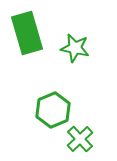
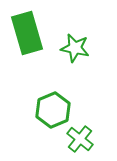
green cross: rotated 8 degrees counterclockwise
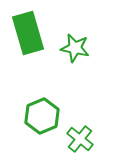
green rectangle: moved 1 px right
green hexagon: moved 11 px left, 6 px down
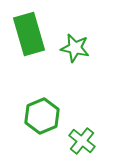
green rectangle: moved 1 px right, 1 px down
green cross: moved 2 px right, 2 px down
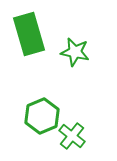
green star: moved 4 px down
green cross: moved 10 px left, 5 px up
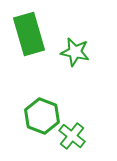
green hexagon: rotated 16 degrees counterclockwise
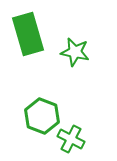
green rectangle: moved 1 px left
green cross: moved 1 px left, 3 px down; rotated 12 degrees counterclockwise
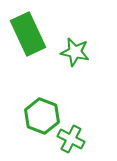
green rectangle: rotated 9 degrees counterclockwise
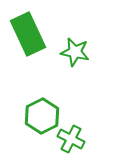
green hexagon: rotated 12 degrees clockwise
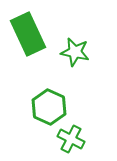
green hexagon: moved 7 px right, 9 px up; rotated 8 degrees counterclockwise
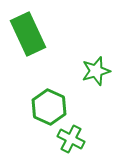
green star: moved 21 px right, 19 px down; rotated 28 degrees counterclockwise
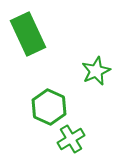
green star: rotated 8 degrees counterclockwise
green cross: rotated 32 degrees clockwise
